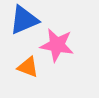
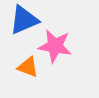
pink star: moved 2 px left, 1 px down
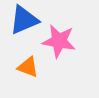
pink star: moved 4 px right, 5 px up
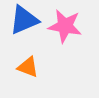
pink star: moved 6 px right, 15 px up
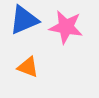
pink star: moved 1 px right, 1 px down
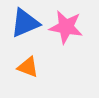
blue triangle: moved 1 px right, 3 px down
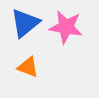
blue triangle: rotated 16 degrees counterclockwise
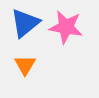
orange triangle: moved 3 px left, 2 px up; rotated 40 degrees clockwise
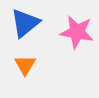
pink star: moved 11 px right, 5 px down
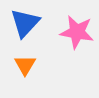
blue triangle: rotated 8 degrees counterclockwise
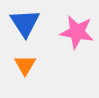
blue triangle: rotated 16 degrees counterclockwise
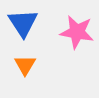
blue triangle: moved 2 px left
